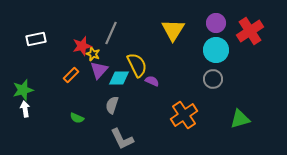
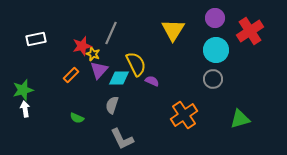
purple circle: moved 1 px left, 5 px up
yellow semicircle: moved 1 px left, 1 px up
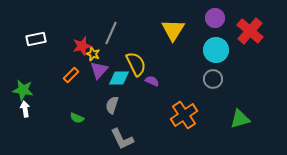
red cross: rotated 16 degrees counterclockwise
green star: rotated 25 degrees clockwise
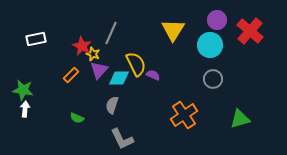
purple circle: moved 2 px right, 2 px down
red star: rotated 30 degrees counterclockwise
cyan circle: moved 6 px left, 5 px up
purple semicircle: moved 1 px right, 6 px up
white arrow: rotated 14 degrees clockwise
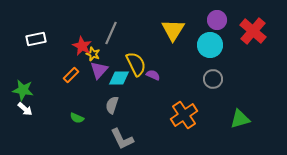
red cross: moved 3 px right
white arrow: rotated 126 degrees clockwise
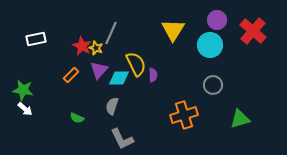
yellow star: moved 3 px right, 6 px up
purple semicircle: rotated 64 degrees clockwise
gray circle: moved 6 px down
gray semicircle: moved 1 px down
orange cross: rotated 16 degrees clockwise
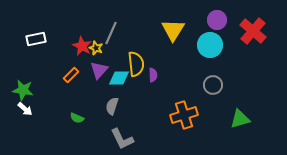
yellow semicircle: rotated 20 degrees clockwise
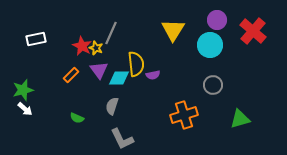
purple triangle: rotated 18 degrees counterclockwise
purple semicircle: rotated 80 degrees clockwise
green star: rotated 25 degrees counterclockwise
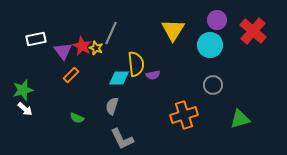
purple triangle: moved 36 px left, 19 px up
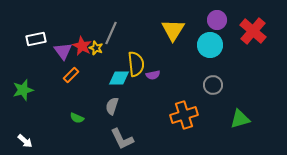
white arrow: moved 32 px down
